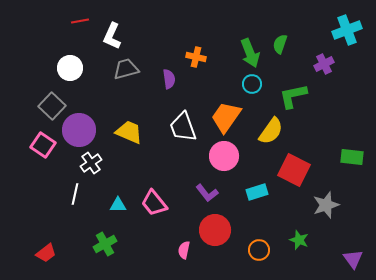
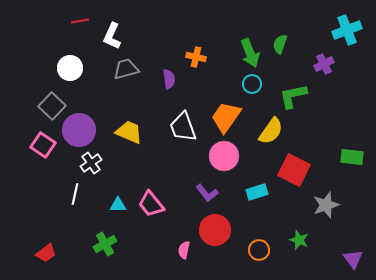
pink trapezoid: moved 3 px left, 1 px down
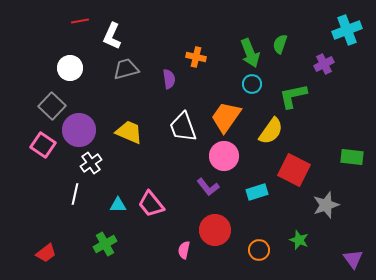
purple L-shape: moved 1 px right, 6 px up
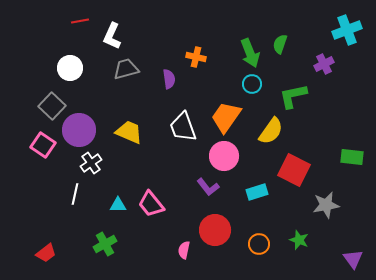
gray star: rotated 8 degrees clockwise
orange circle: moved 6 px up
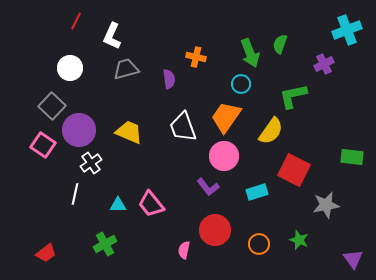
red line: moved 4 px left; rotated 54 degrees counterclockwise
cyan circle: moved 11 px left
